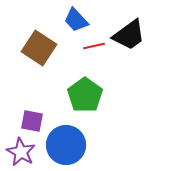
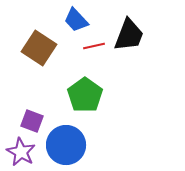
black trapezoid: rotated 33 degrees counterclockwise
purple square: rotated 10 degrees clockwise
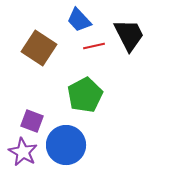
blue trapezoid: moved 3 px right
black trapezoid: rotated 48 degrees counterclockwise
green pentagon: rotated 8 degrees clockwise
purple star: moved 2 px right
